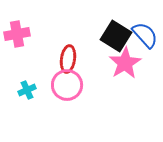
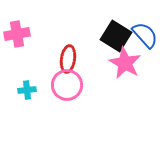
pink star: rotated 12 degrees counterclockwise
cyan cross: rotated 18 degrees clockwise
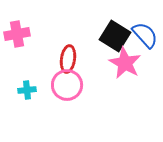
black square: moved 1 px left
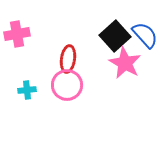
black square: rotated 16 degrees clockwise
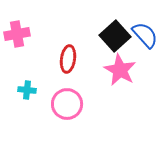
pink star: moved 5 px left, 7 px down
pink circle: moved 19 px down
cyan cross: rotated 12 degrees clockwise
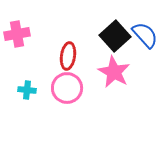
red ellipse: moved 3 px up
pink star: moved 6 px left, 2 px down
pink circle: moved 16 px up
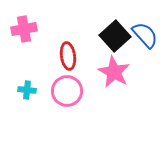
pink cross: moved 7 px right, 5 px up
red ellipse: rotated 16 degrees counterclockwise
pink circle: moved 3 px down
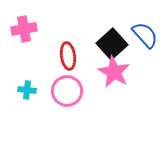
black square: moved 3 px left, 8 px down
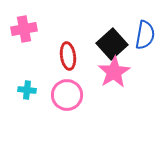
blue semicircle: rotated 52 degrees clockwise
pink star: rotated 12 degrees clockwise
pink circle: moved 4 px down
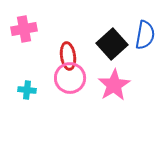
pink star: moved 13 px down
pink circle: moved 3 px right, 17 px up
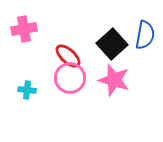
red ellipse: rotated 40 degrees counterclockwise
pink star: moved 5 px up; rotated 24 degrees counterclockwise
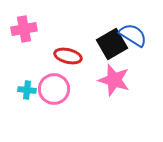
blue semicircle: moved 12 px left; rotated 68 degrees counterclockwise
black square: rotated 12 degrees clockwise
red ellipse: rotated 28 degrees counterclockwise
pink circle: moved 16 px left, 11 px down
